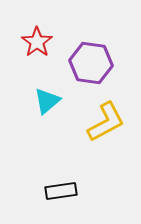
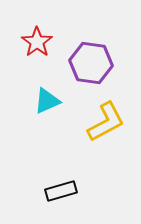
cyan triangle: rotated 16 degrees clockwise
black rectangle: rotated 8 degrees counterclockwise
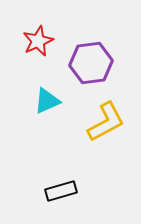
red star: moved 1 px right, 1 px up; rotated 12 degrees clockwise
purple hexagon: rotated 15 degrees counterclockwise
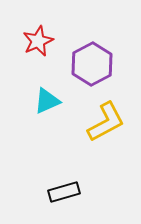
purple hexagon: moved 1 px right, 1 px down; rotated 21 degrees counterclockwise
black rectangle: moved 3 px right, 1 px down
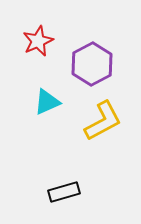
cyan triangle: moved 1 px down
yellow L-shape: moved 3 px left, 1 px up
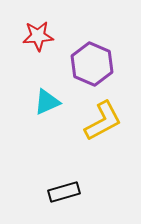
red star: moved 5 px up; rotated 20 degrees clockwise
purple hexagon: rotated 9 degrees counterclockwise
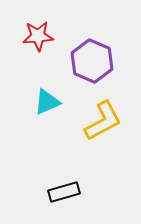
purple hexagon: moved 3 px up
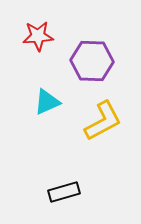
purple hexagon: rotated 21 degrees counterclockwise
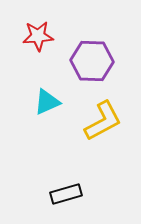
black rectangle: moved 2 px right, 2 px down
